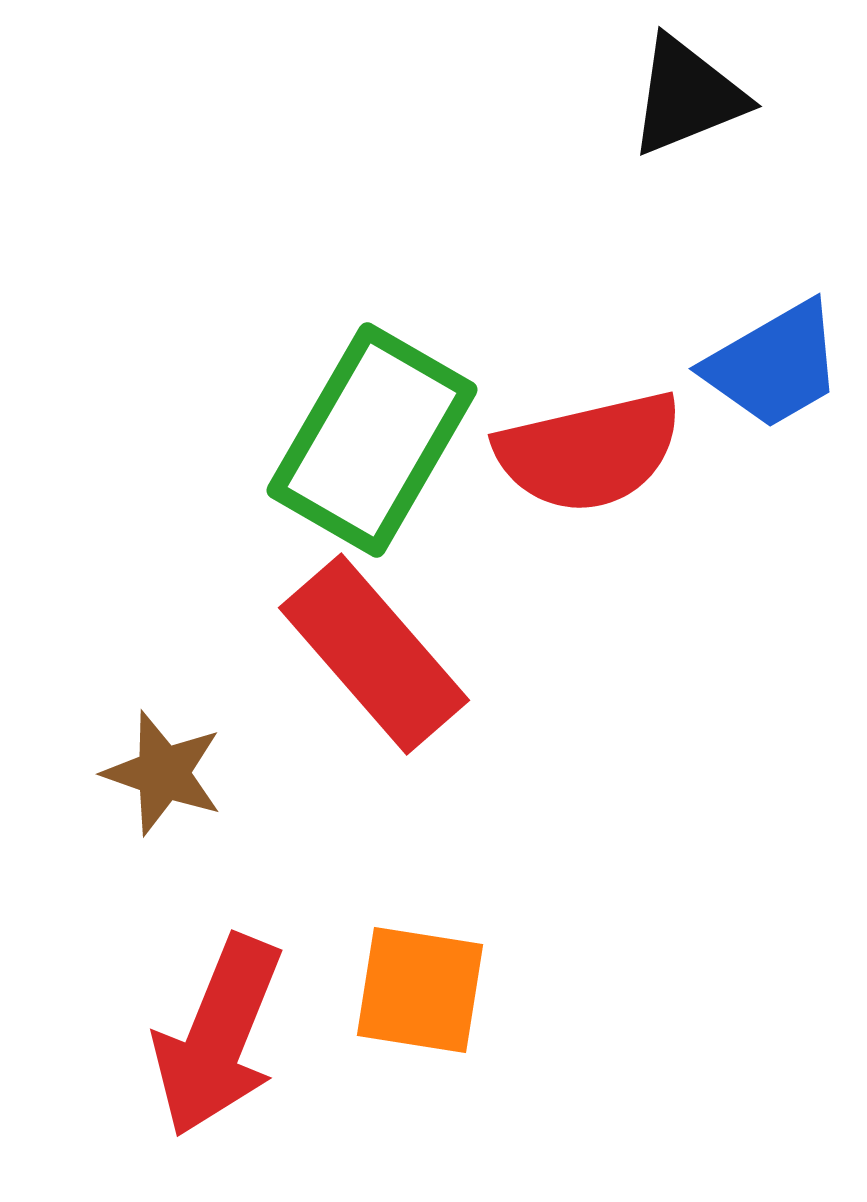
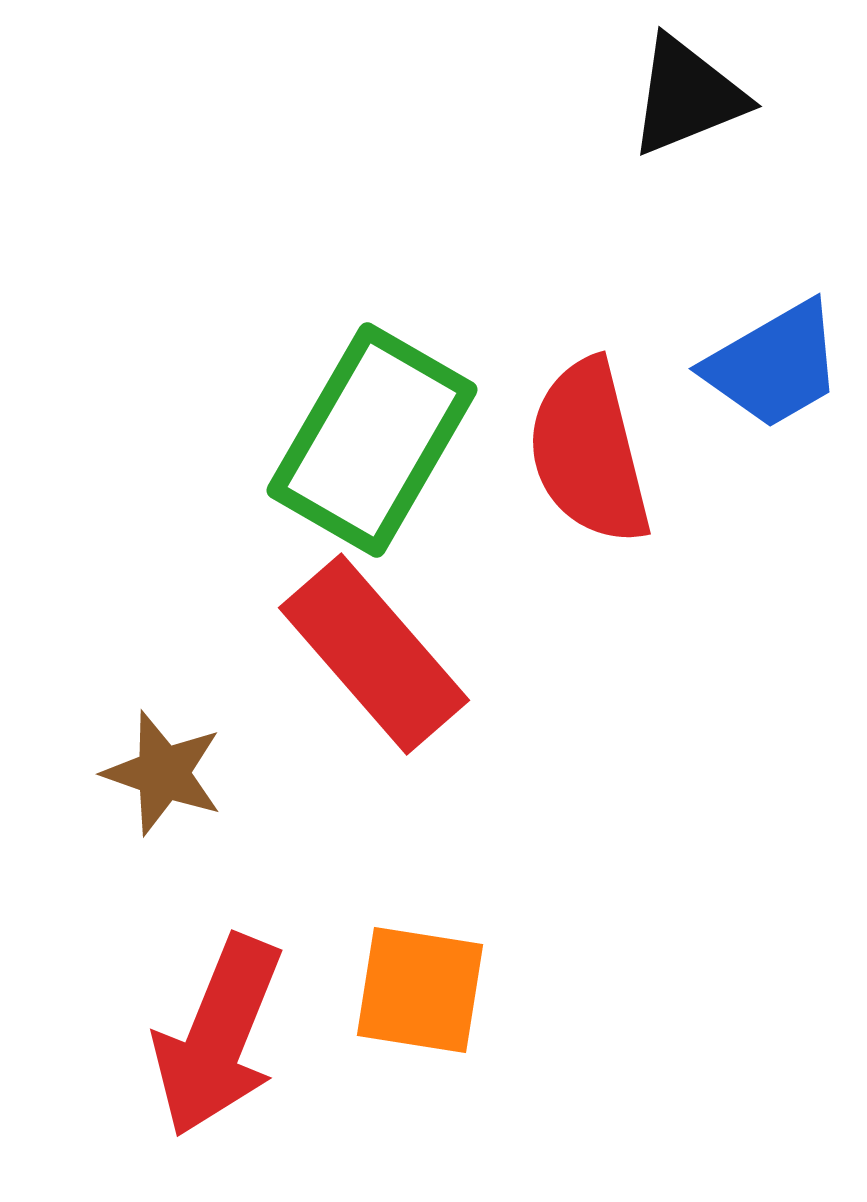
red semicircle: rotated 89 degrees clockwise
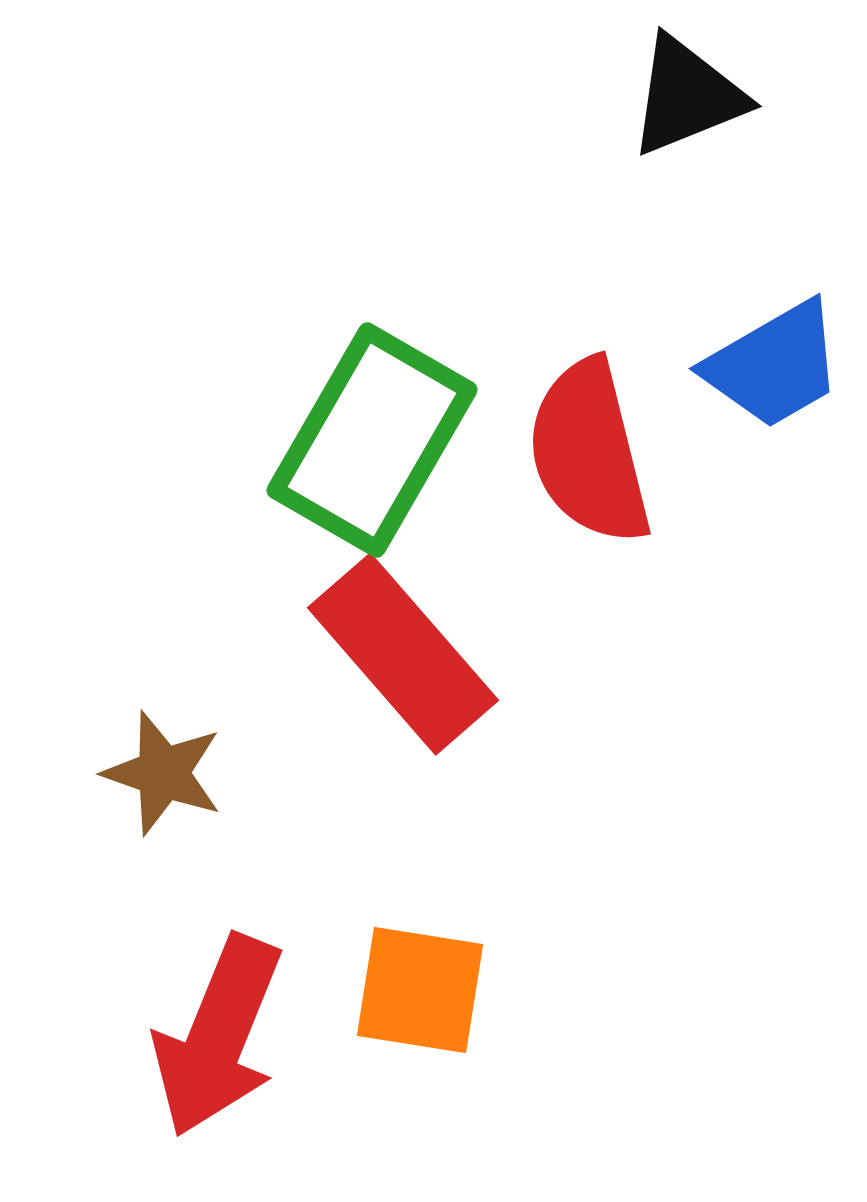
red rectangle: moved 29 px right
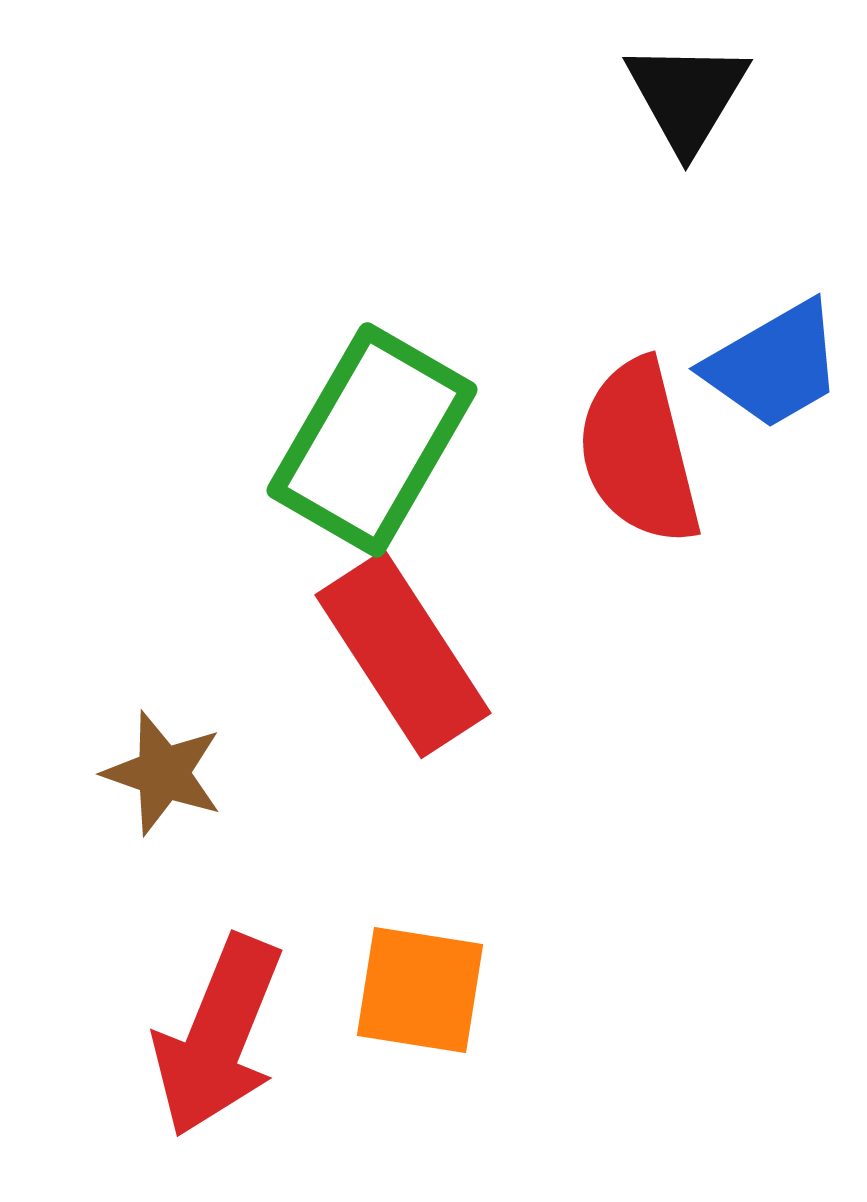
black triangle: rotated 37 degrees counterclockwise
red semicircle: moved 50 px right
red rectangle: rotated 8 degrees clockwise
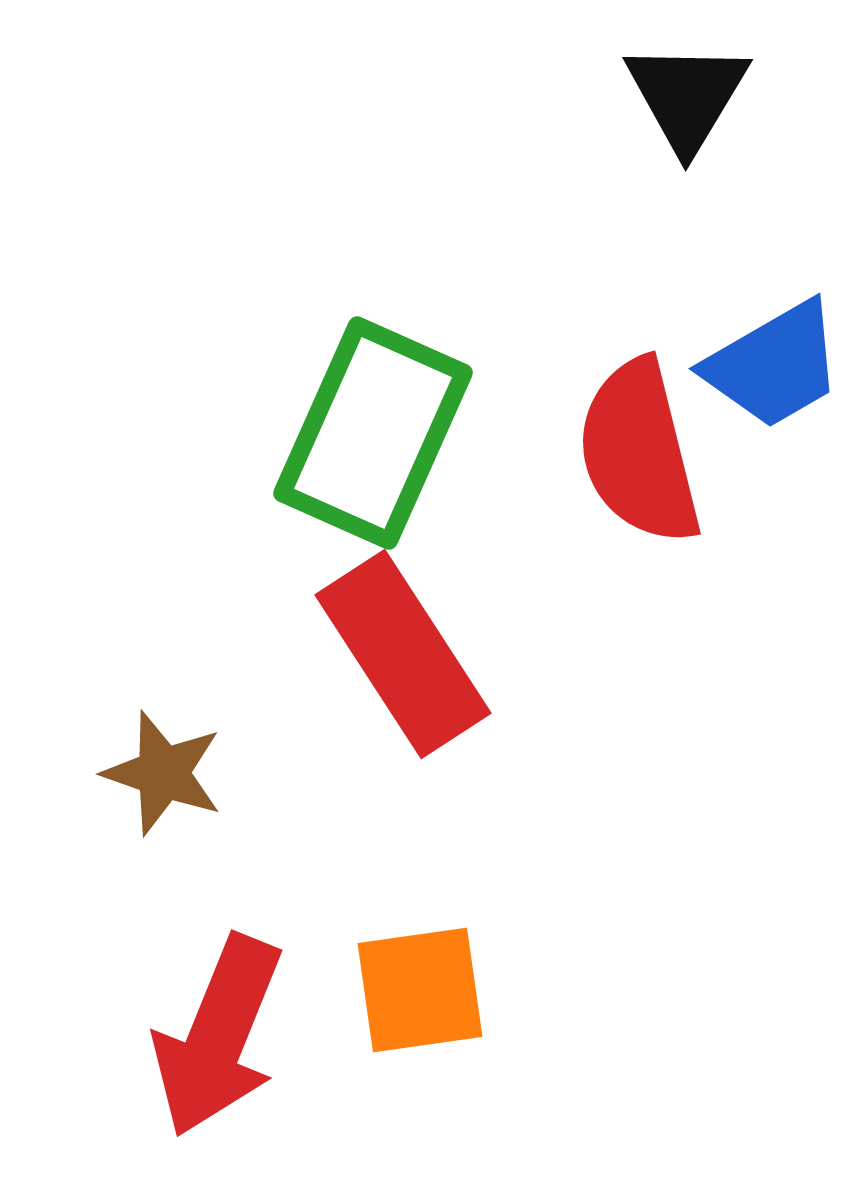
green rectangle: moved 1 px right, 7 px up; rotated 6 degrees counterclockwise
orange square: rotated 17 degrees counterclockwise
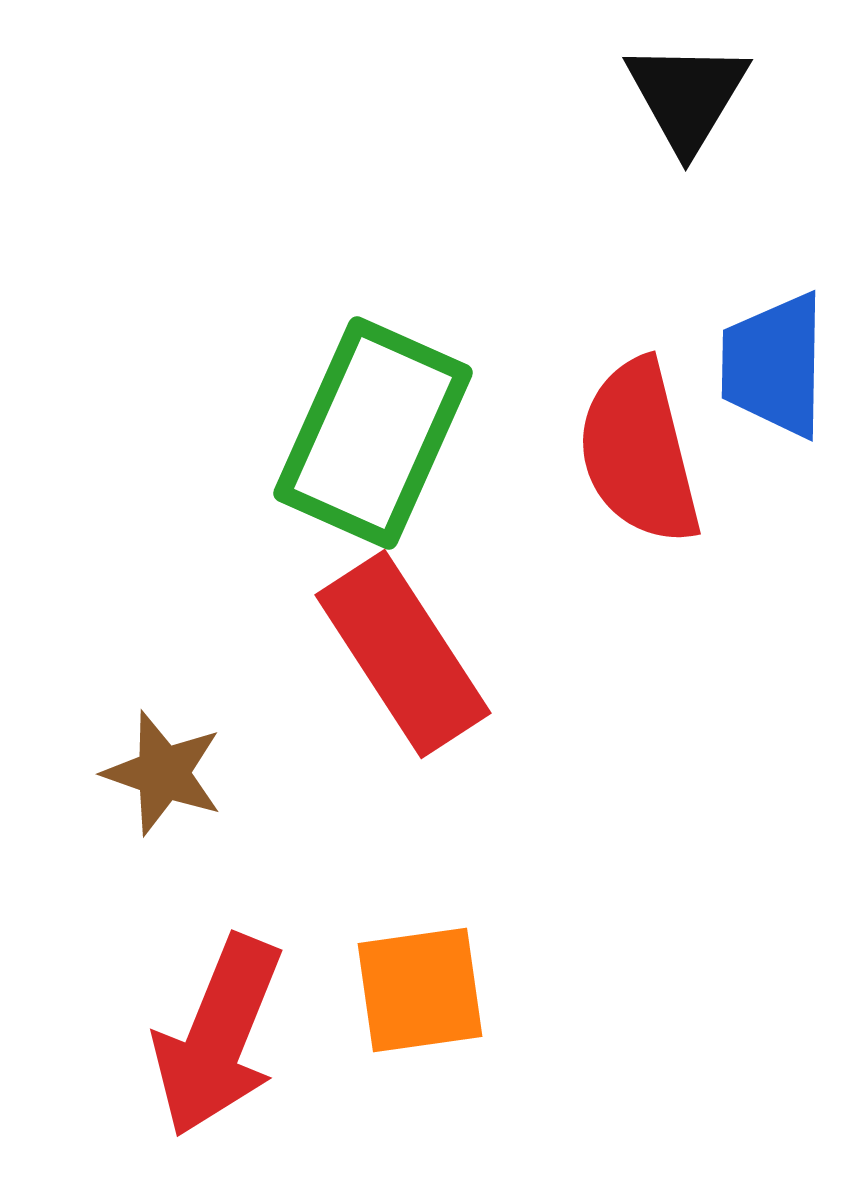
blue trapezoid: rotated 121 degrees clockwise
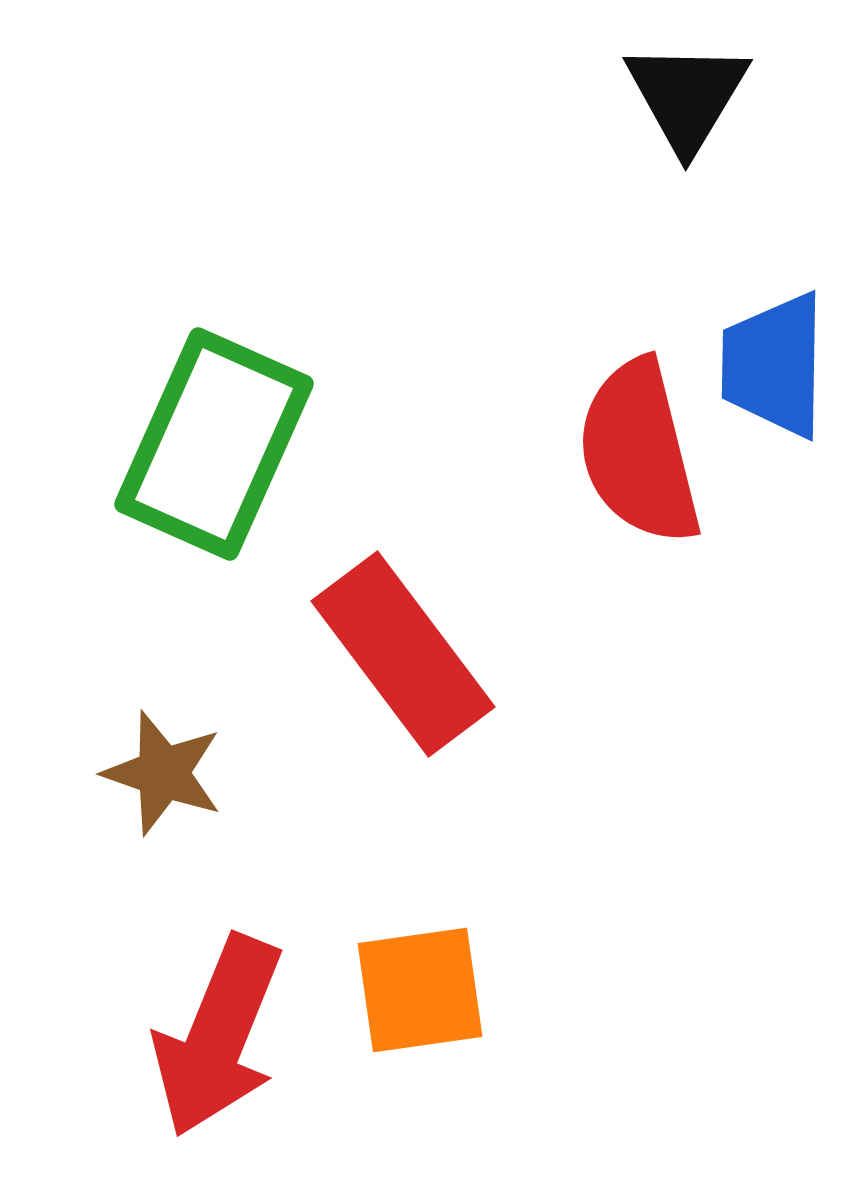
green rectangle: moved 159 px left, 11 px down
red rectangle: rotated 4 degrees counterclockwise
